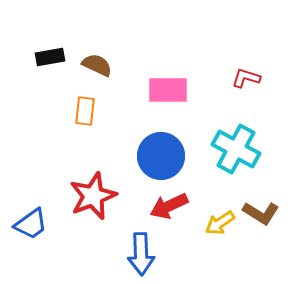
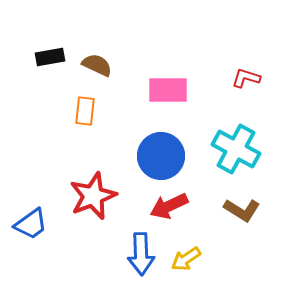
brown L-shape: moved 19 px left, 3 px up
yellow arrow: moved 34 px left, 36 px down
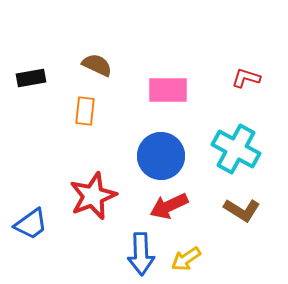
black rectangle: moved 19 px left, 21 px down
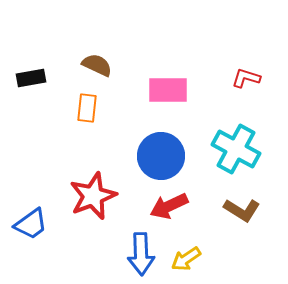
orange rectangle: moved 2 px right, 3 px up
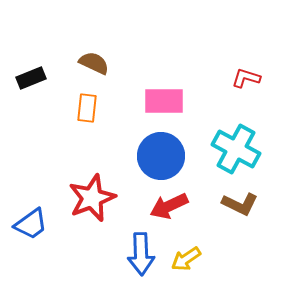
brown semicircle: moved 3 px left, 2 px up
black rectangle: rotated 12 degrees counterclockwise
pink rectangle: moved 4 px left, 11 px down
red star: moved 1 px left, 2 px down
brown L-shape: moved 2 px left, 6 px up; rotated 6 degrees counterclockwise
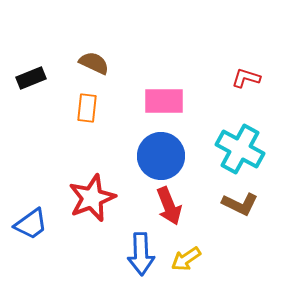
cyan cross: moved 4 px right
red arrow: rotated 87 degrees counterclockwise
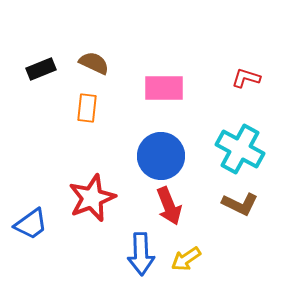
black rectangle: moved 10 px right, 9 px up
pink rectangle: moved 13 px up
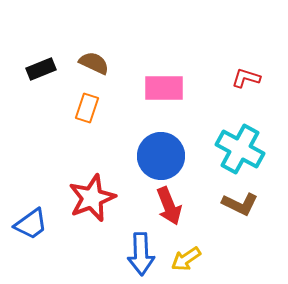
orange rectangle: rotated 12 degrees clockwise
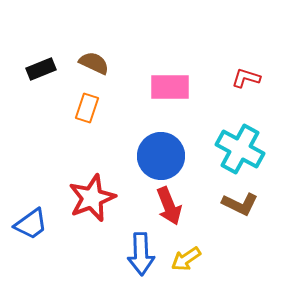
pink rectangle: moved 6 px right, 1 px up
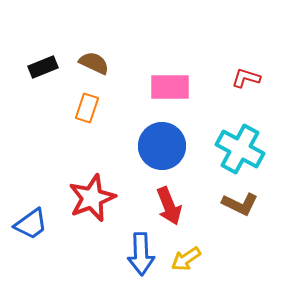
black rectangle: moved 2 px right, 2 px up
blue circle: moved 1 px right, 10 px up
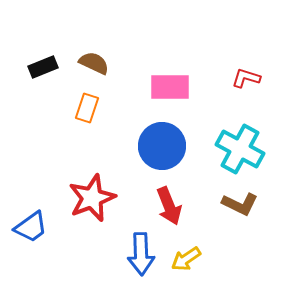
blue trapezoid: moved 3 px down
